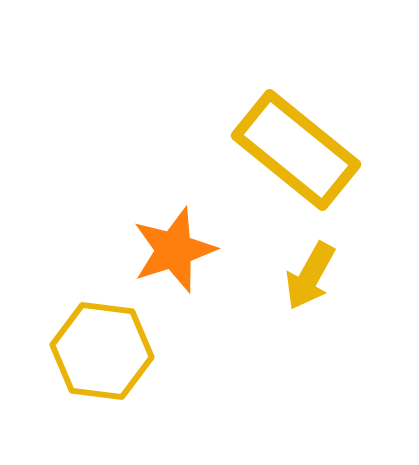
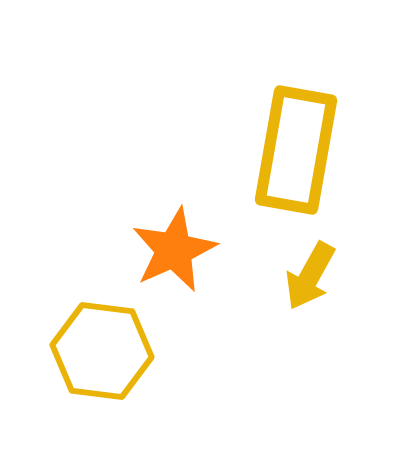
yellow rectangle: rotated 61 degrees clockwise
orange star: rotated 6 degrees counterclockwise
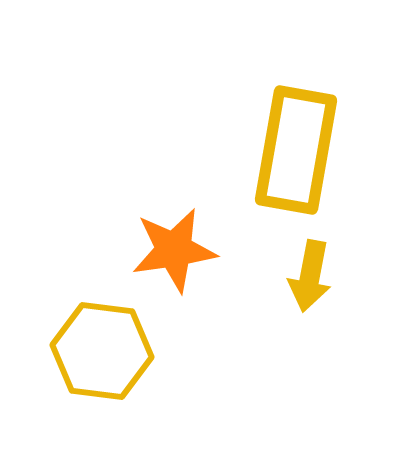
orange star: rotated 16 degrees clockwise
yellow arrow: rotated 18 degrees counterclockwise
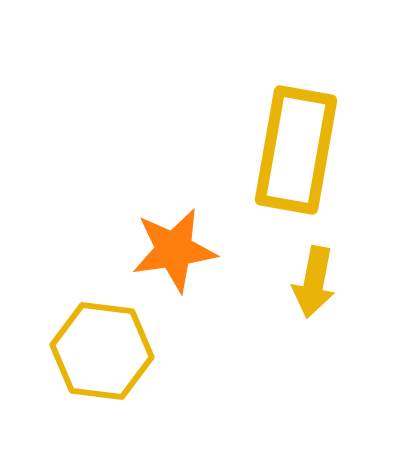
yellow arrow: moved 4 px right, 6 px down
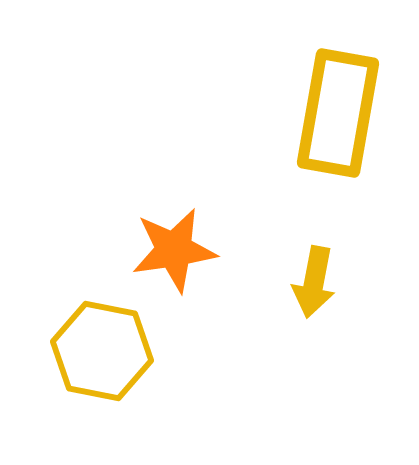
yellow rectangle: moved 42 px right, 37 px up
yellow hexagon: rotated 4 degrees clockwise
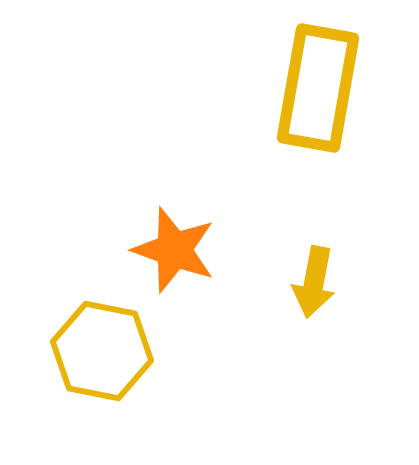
yellow rectangle: moved 20 px left, 25 px up
orange star: rotated 28 degrees clockwise
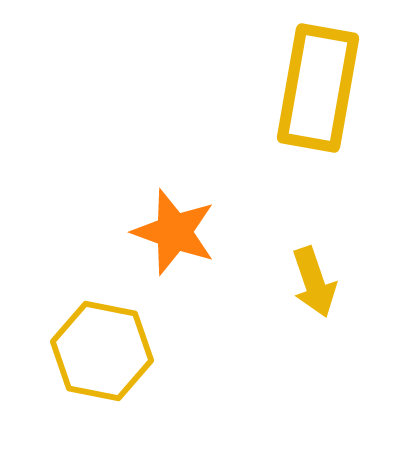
orange star: moved 18 px up
yellow arrow: rotated 30 degrees counterclockwise
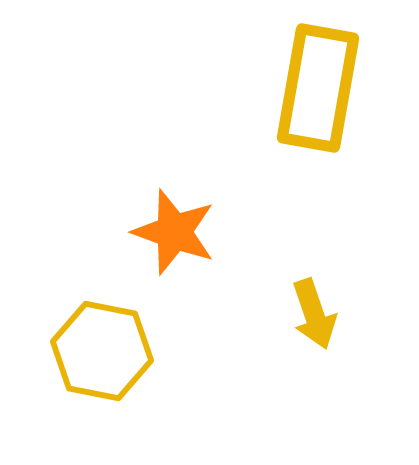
yellow arrow: moved 32 px down
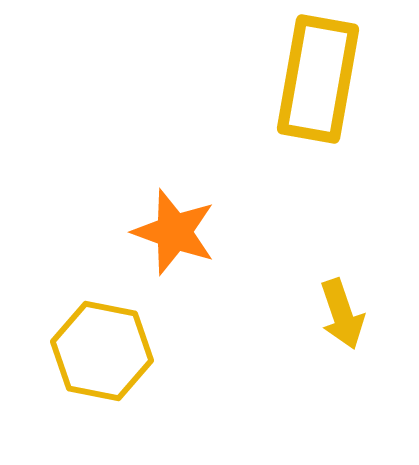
yellow rectangle: moved 9 px up
yellow arrow: moved 28 px right
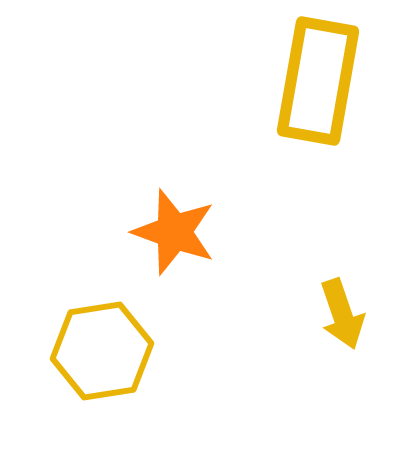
yellow rectangle: moved 2 px down
yellow hexagon: rotated 20 degrees counterclockwise
